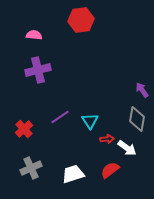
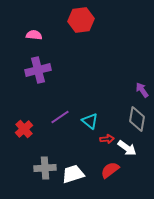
cyan triangle: rotated 18 degrees counterclockwise
gray cross: moved 14 px right; rotated 20 degrees clockwise
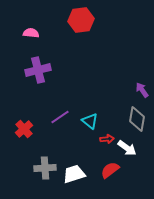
pink semicircle: moved 3 px left, 2 px up
white trapezoid: moved 1 px right
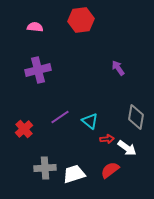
pink semicircle: moved 4 px right, 6 px up
purple arrow: moved 24 px left, 22 px up
gray diamond: moved 1 px left, 2 px up
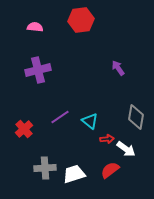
white arrow: moved 1 px left, 1 px down
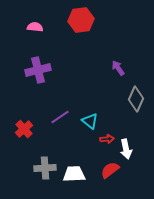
gray diamond: moved 18 px up; rotated 15 degrees clockwise
white arrow: rotated 42 degrees clockwise
white trapezoid: rotated 15 degrees clockwise
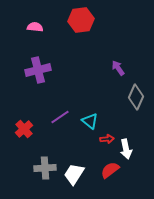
gray diamond: moved 2 px up
white trapezoid: rotated 55 degrees counterclockwise
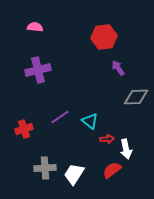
red hexagon: moved 23 px right, 17 px down
gray diamond: rotated 65 degrees clockwise
red cross: rotated 24 degrees clockwise
red semicircle: moved 2 px right
